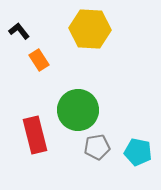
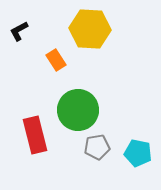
black L-shape: rotated 80 degrees counterclockwise
orange rectangle: moved 17 px right
cyan pentagon: moved 1 px down
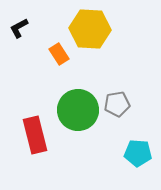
black L-shape: moved 3 px up
orange rectangle: moved 3 px right, 6 px up
gray pentagon: moved 20 px right, 43 px up
cyan pentagon: rotated 8 degrees counterclockwise
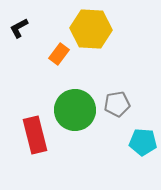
yellow hexagon: moved 1 px right
orange rectangle: rotated 70 degrees clockwise
green circle: moved 3 px left
cyan pentagon: moved 5 px right, 11 px up
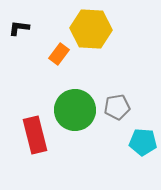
black L-shape: rotated 35 degrees clockwise
gray pentagon: moved 3 px down
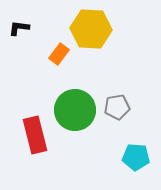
cyan pentagon: moved 7 px left, 15 px down
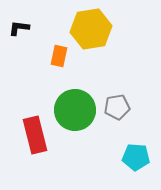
yellow hexagon: rotated 12 degrees counterclockwise
orange rectangle: moved 2 px down; rotated 25 degrees counterclockwise
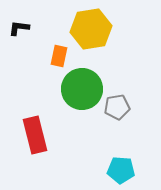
green circle: moved 7 px right, 21 px up
cyan pentagon: moved 15 px left, 13 px down
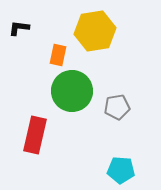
yellow hexagon: moved 4 px right, 2 px down
orange rectangle: moved 1 px left, 1 px up
green circle: moved 10 px left, 2 px down
red rectangle: rotated 27 degrees clockwise
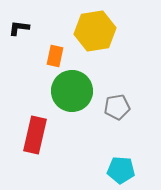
orange rectangle: moved 3 px left, 1 px down
